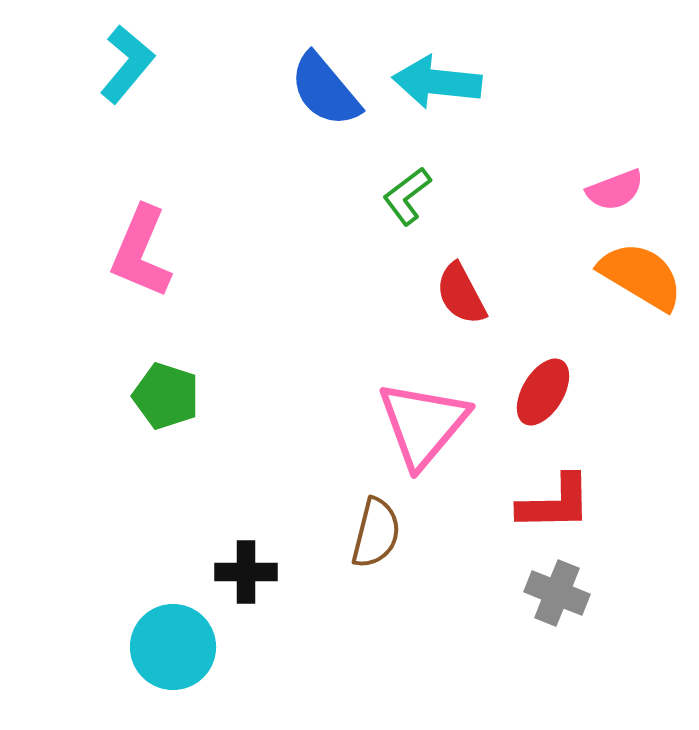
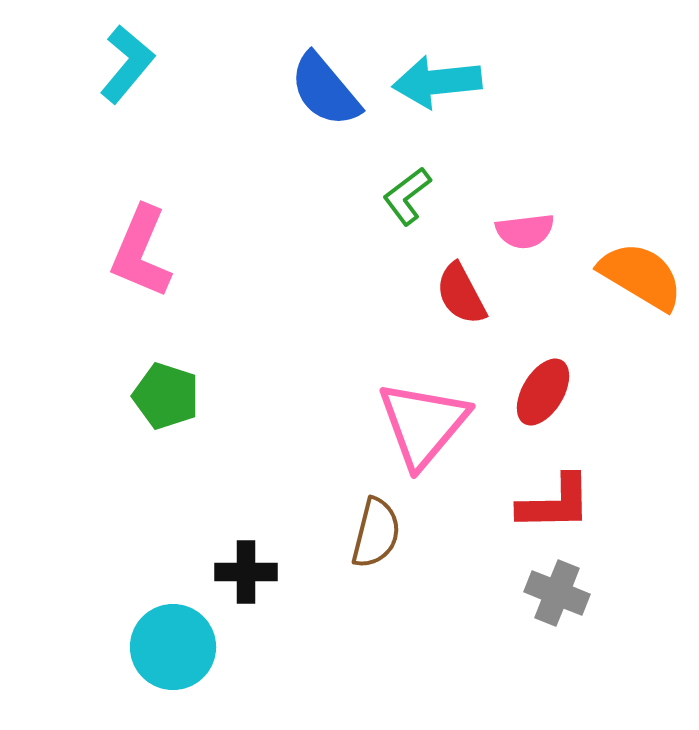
cyan arrow: rotated 12 degrees counterclockwise
pink semicircle: moved 90 px left, 41 px down; rotated 14 degrees clockwise
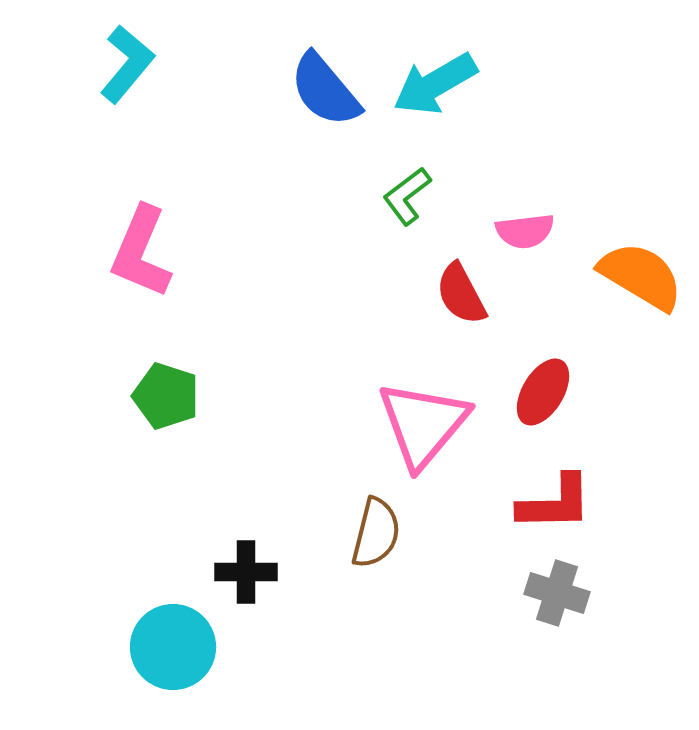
cyan arrow: moved 2 px left, 2 px down; rotated 24 degrees counterclockwise
gray cross: rotated 4 degrees counterclockwise
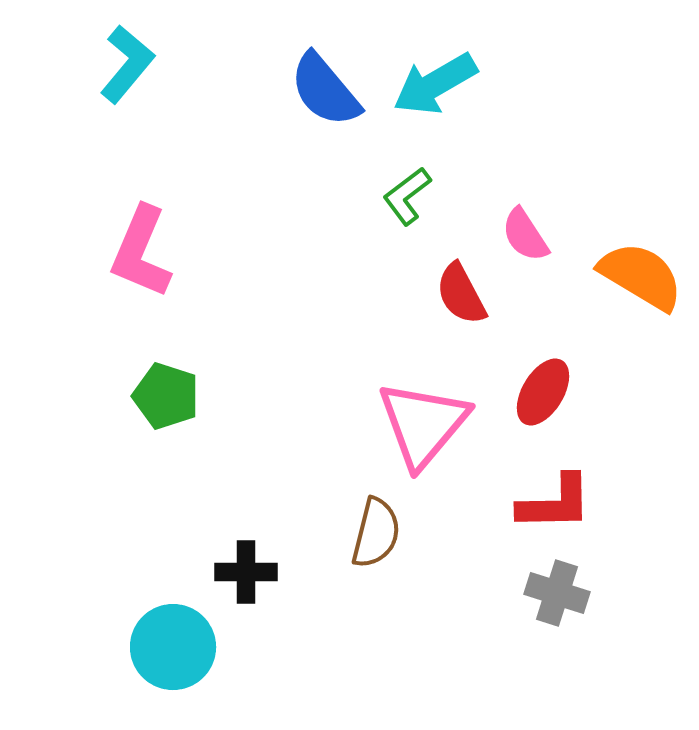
pink semicircle: moved 4 px down; rotated 64 degrees clockwise
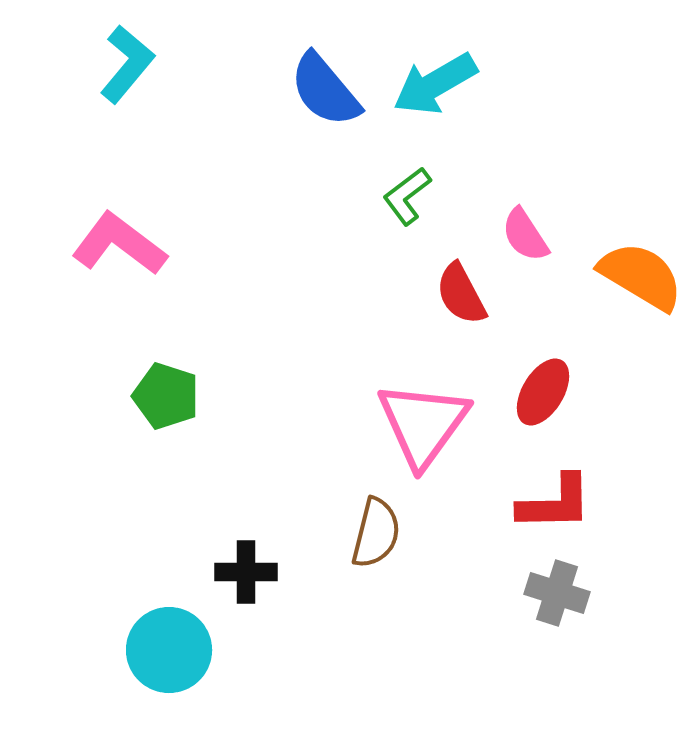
pink L-shape: moved 22 px left, 8 px up; rotated 104 degrees clockwise
pink triangle: rotated 4 degrees counterclockwise
cyan circle: moved 4 px left, 3 px down
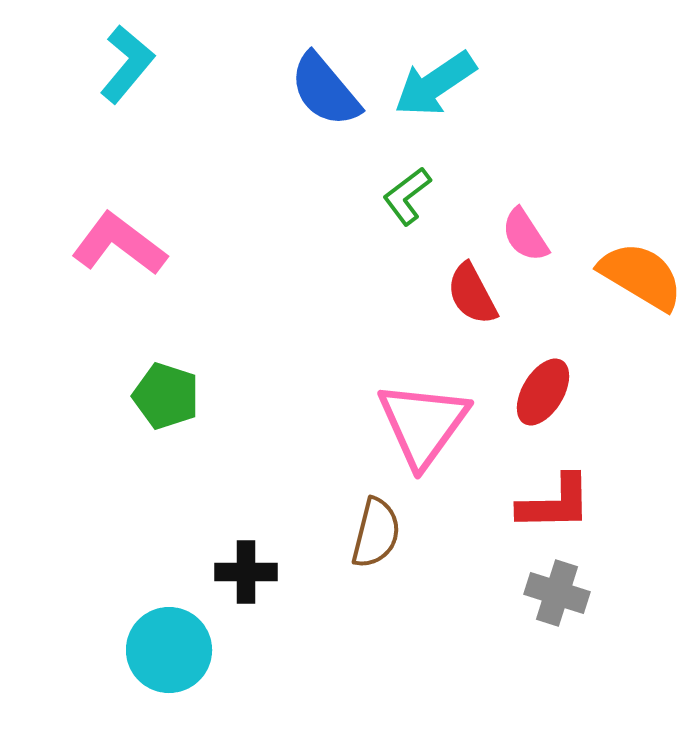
cyan arrow: rotated 4 degrees counterclockwise
red semicircle: moved 11 px right
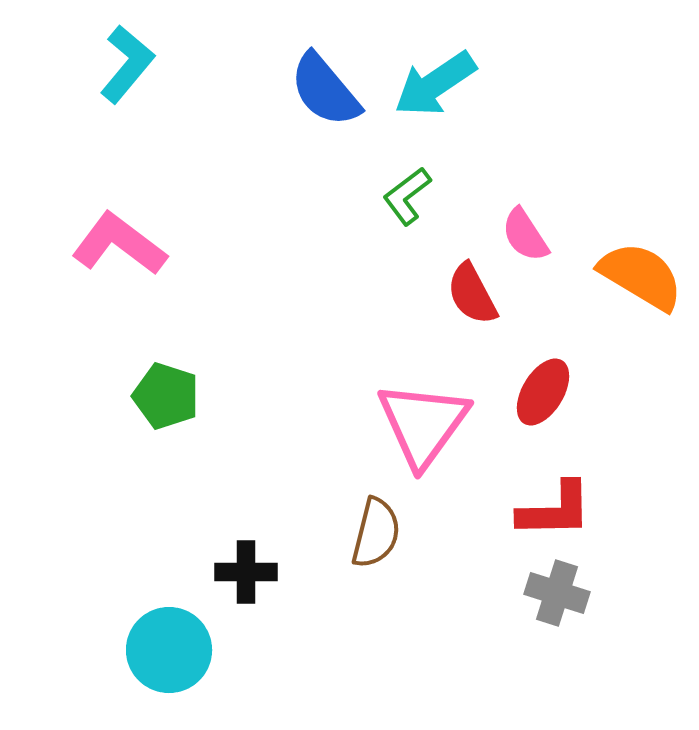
red L-shape: moved 7 px down
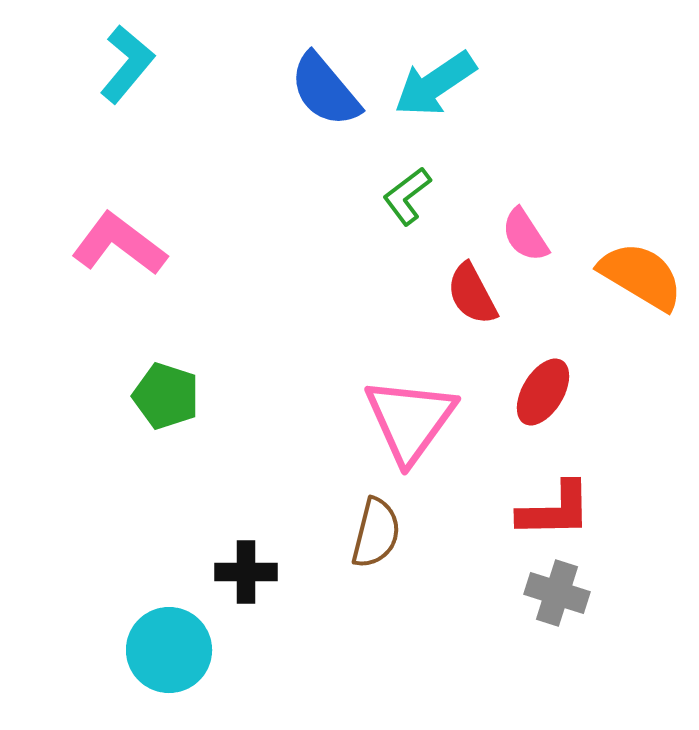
pink triangle: moved 13 px left, 4 px up
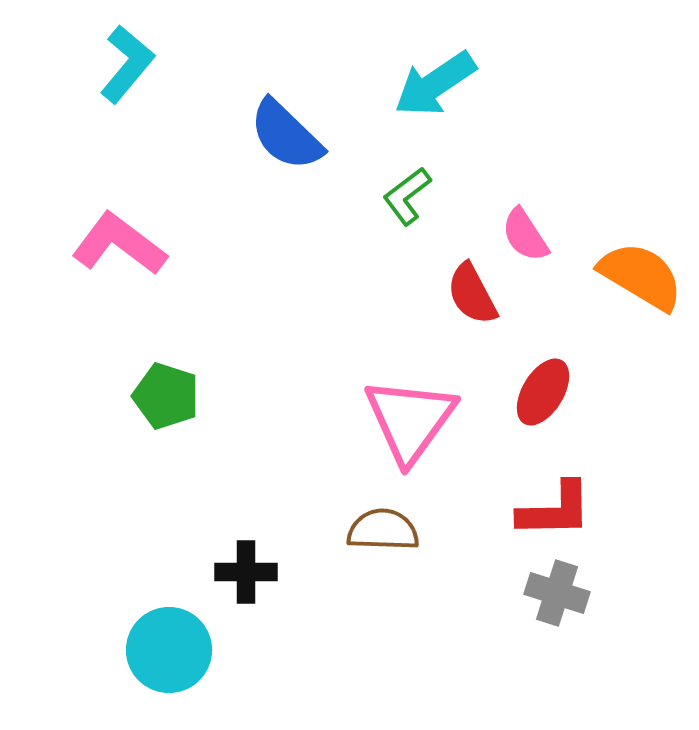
blue semicircle: moved 39 px left, 45 px down; rotated 6 degrees counterclockwise
brown semicircle: moved 7 px right, 3 px up; rotated 102 degrees counterclockwise
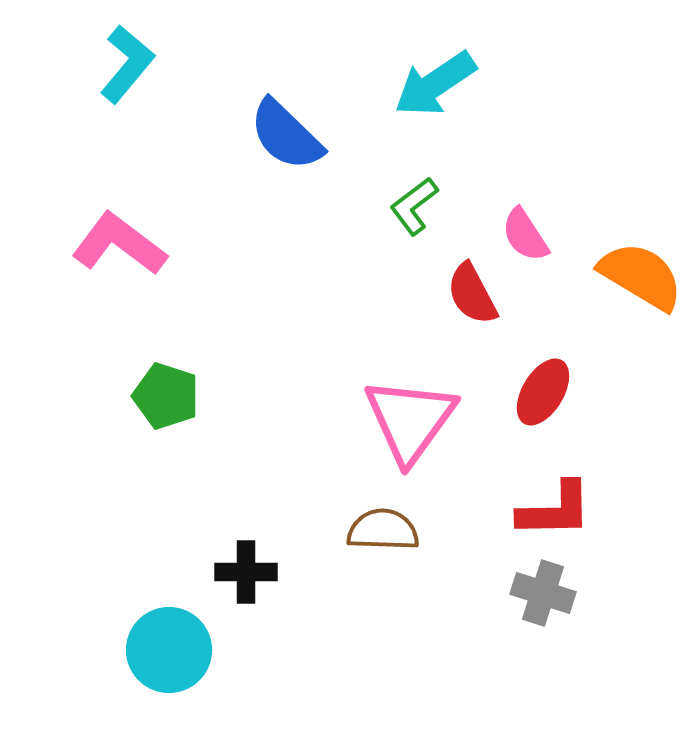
green L-shape: moved 7 px right, 10 px down
gray cross: moved 14 px left
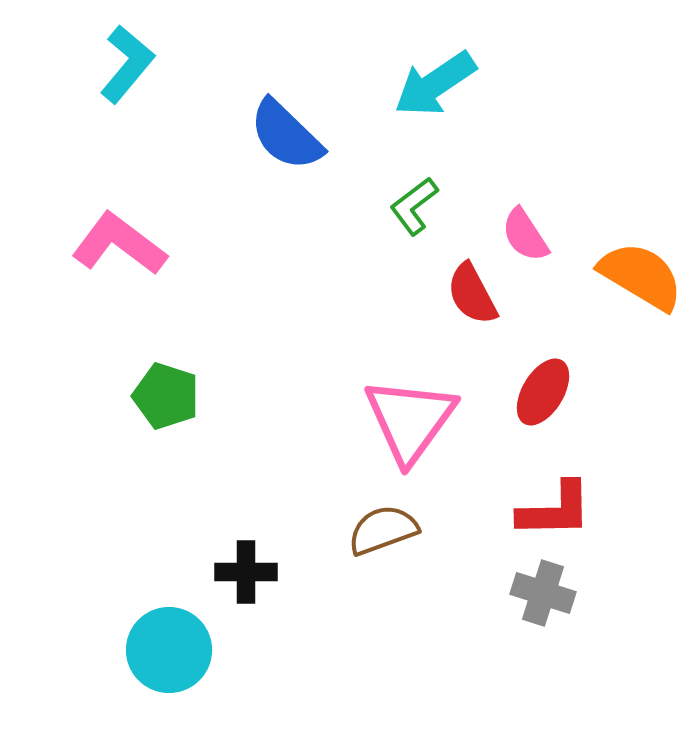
brown semicircle: rotated 22 degrees counterclockwise
